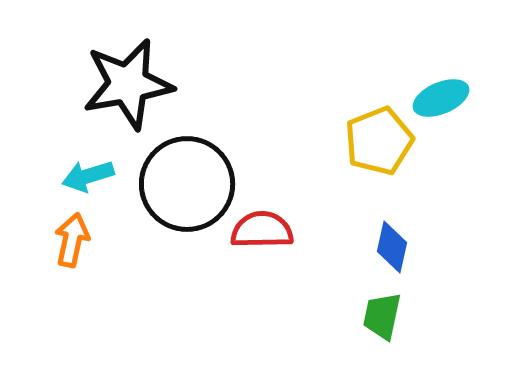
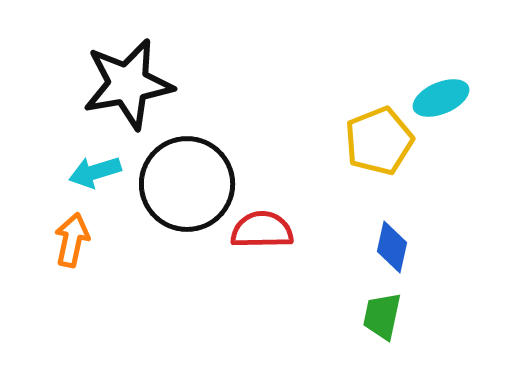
cyan arrow: moved 7 px right, 4 px up
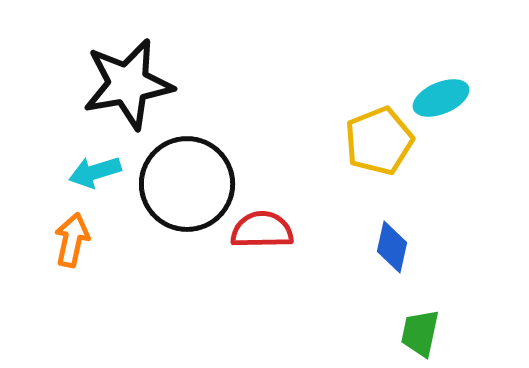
green trapezoid: moved 38 px right, 17 px down
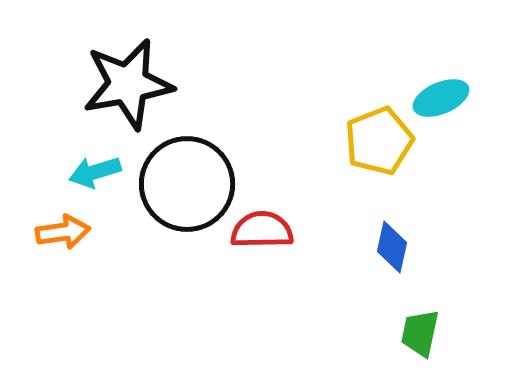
orange arrow: moved 9 px left, 8 px up; rotated 70 degrees clockwise
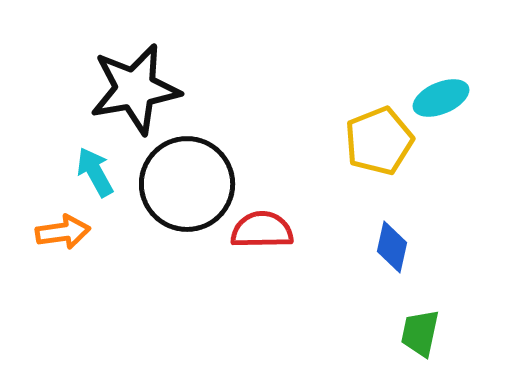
black star: moved 7 px right, 5 px down
cyan arrow: rotated 78 degrees clockwise
